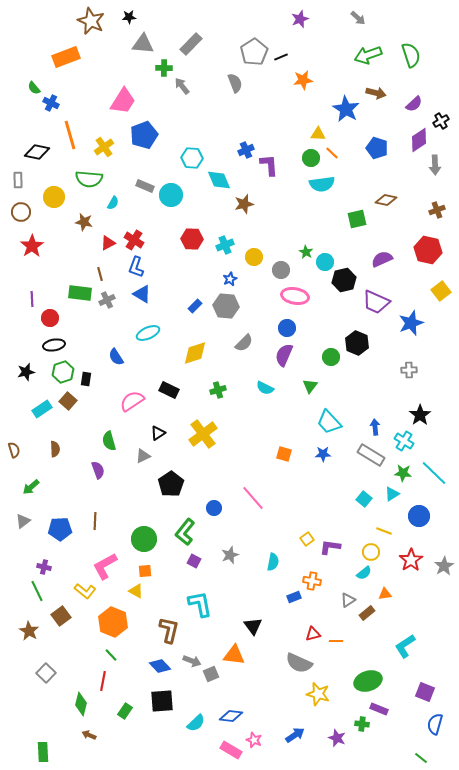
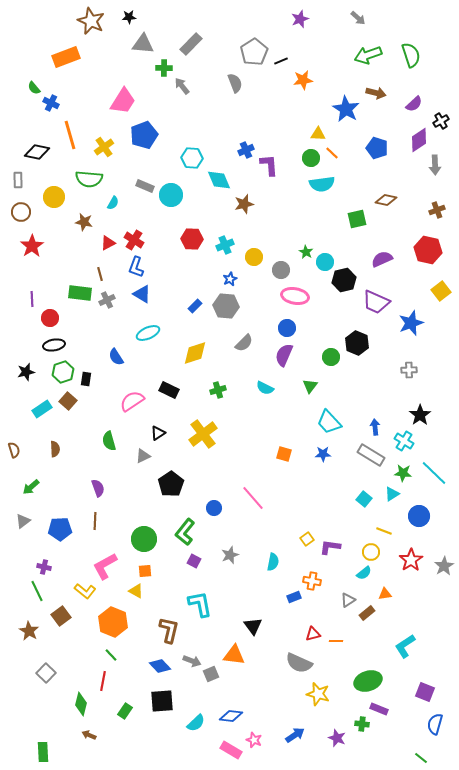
black line at (281, 57): moved 4 px down
purple semicircle at (98, 470): moved 18 px down
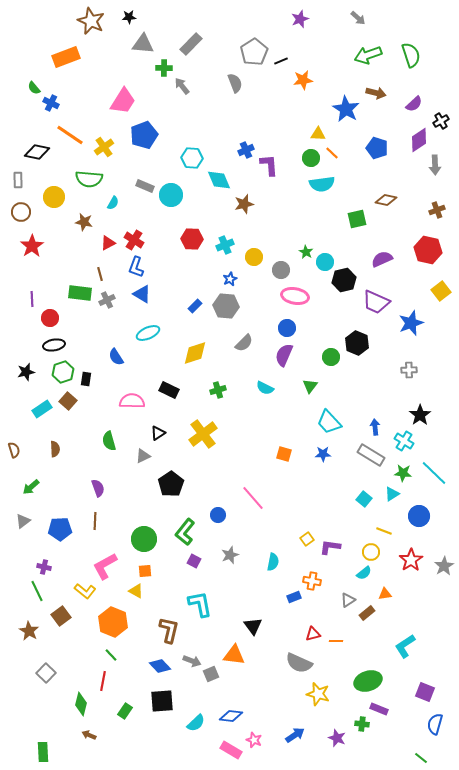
orange line at (70, 135): rotated 40 degrees counterclockwise
pink semicircle at (132, 401): rotated 35 degrees clockwise
blue circle at (214, 508): moved 4 px right, 7 px down
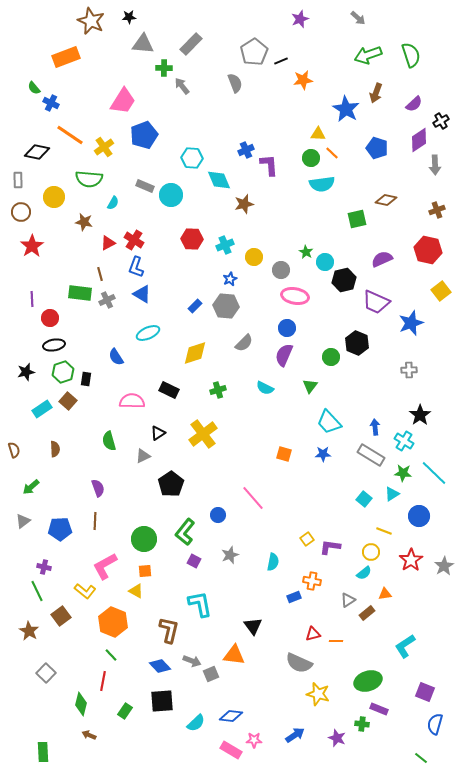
brown arrow at (376, 93): rotated 96 degrees clockwise
pink star at (254, 740): rotated 21 degrees counterclockwise
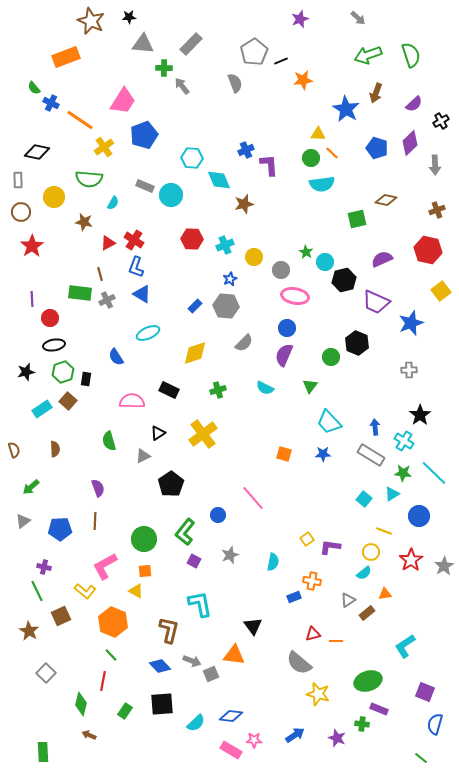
orange line at (70, 135): moved 10 px right, 15 px up
purple diamond at (419, 140): moved 9 px left, 3 px down; rotated 10 degrees counterclockwise
brown square at (61, 616): rotated 12 degrees clockwise
gray semicircle at (299, 663): rotated 16 degrees clockwise
black square at (162, 701): moved 3 px down
